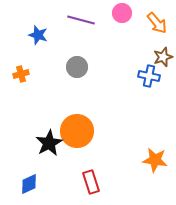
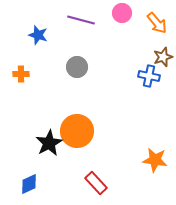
orange cross: rotated 14 degrees clockwise
red rectangle: moved 5 px right, 1 px down; rotated 25 degrees counterclockwise
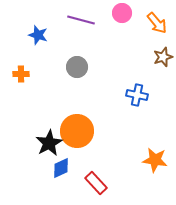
blue cross: moved 12 px left, 19 px down
blue diamond: moved 32 px right, 16 px up
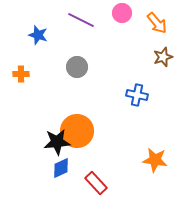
purple line: rotated 12 degrees clockwise
black star: moved 8 px right, 1 px up; rotated 24 degrees clockwise
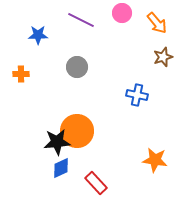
blue star: rotated 18 degrees counterclockwise
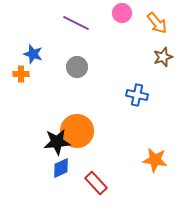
purple line: moved 5 px left, 3 px down
blue star: moved 5 px left, 19 px down; rotated 18 degrees clockwise
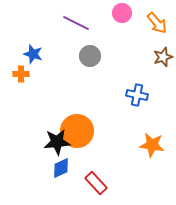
gray circle: moved 13 px right, 11 px up
orange star: moved 3 px left, 15 px up
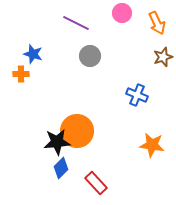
orange arrow: rotated 15 degrees clockwise
blue cross: rotated 10 degrees clockwise
blue diamond: rotated 20 degrees counterclockwise
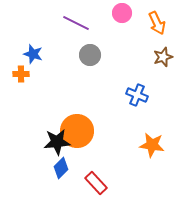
gray circle: moved 1 px up
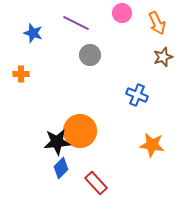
blue star: moved 21 px up
orange circle: moved 3 px right
